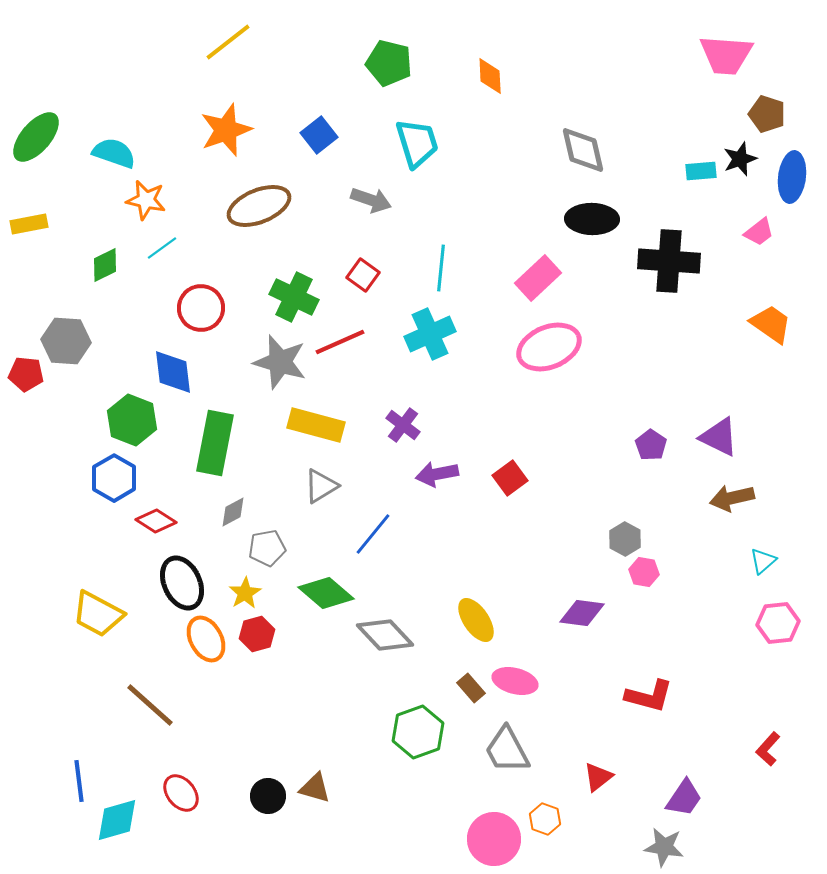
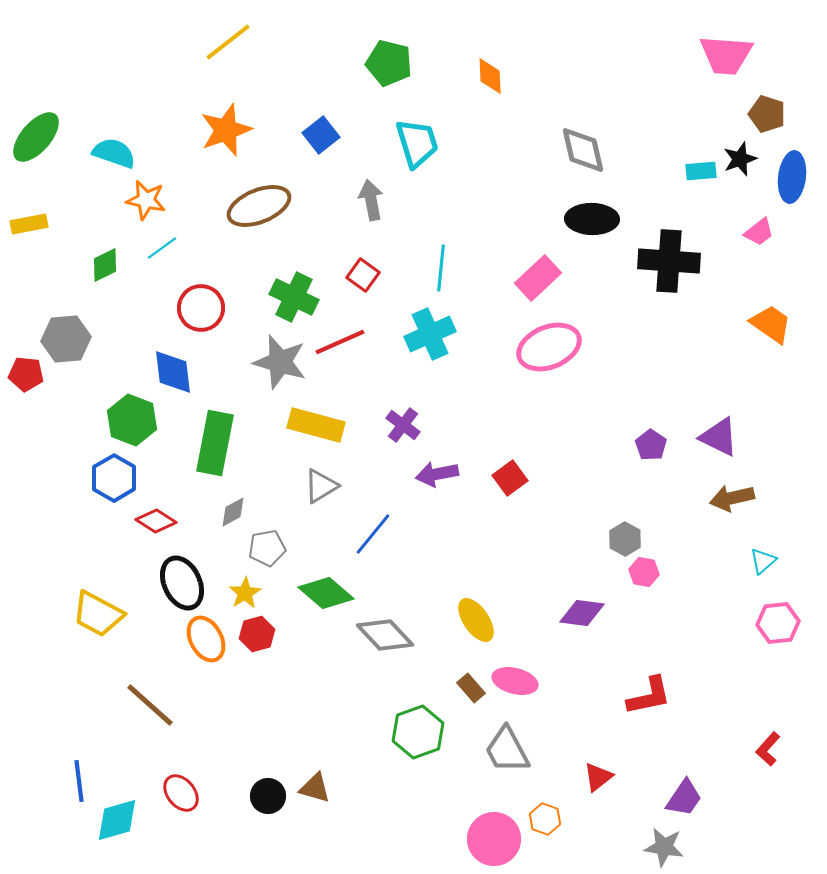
blue square at (319, 135): moved 2 px right
gray arrow at (371, 200): rotated 120 degrees counterclockwise
gray hexagon at (66, 341): moved 2 px up; rotated 9 degrees counterclockwise
red L-shape at (649, 696): rotated 27 degrees counterclockwise
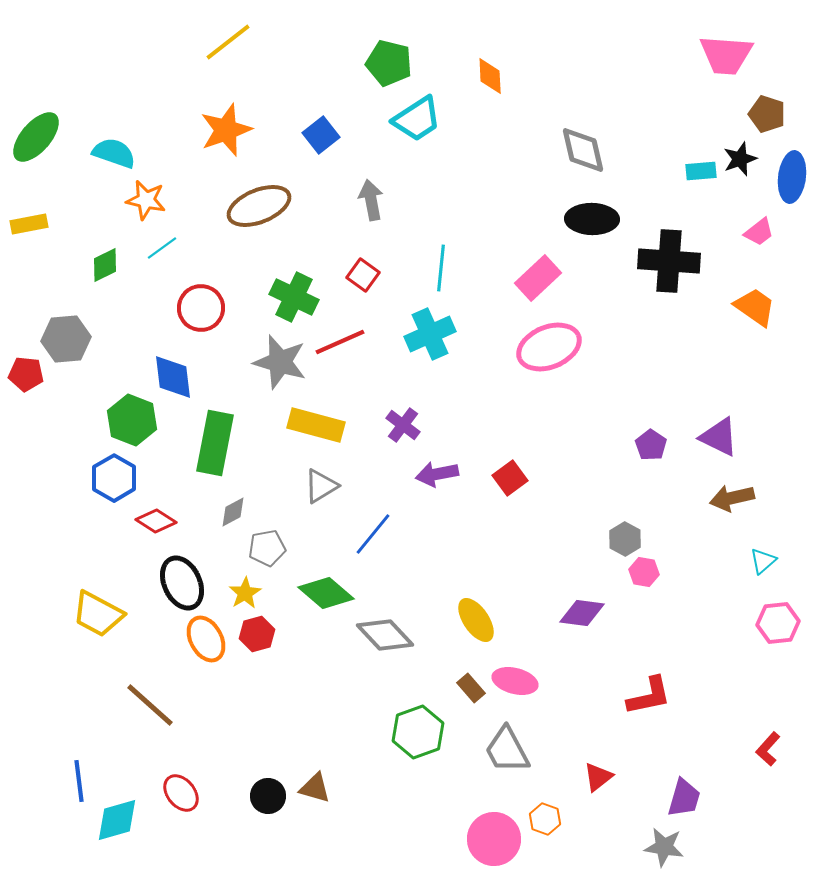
cyan trapezoid at (417, 143): moved 24 px up; rotated 74 degrees clockwise
orange trapezoid at (771, 324): moved 16 px left, 17 px up
blue diamond at (173, 372): moved 5 px down
purple trapezoid at (684, 798): rotated 18 degrees counterclockwise
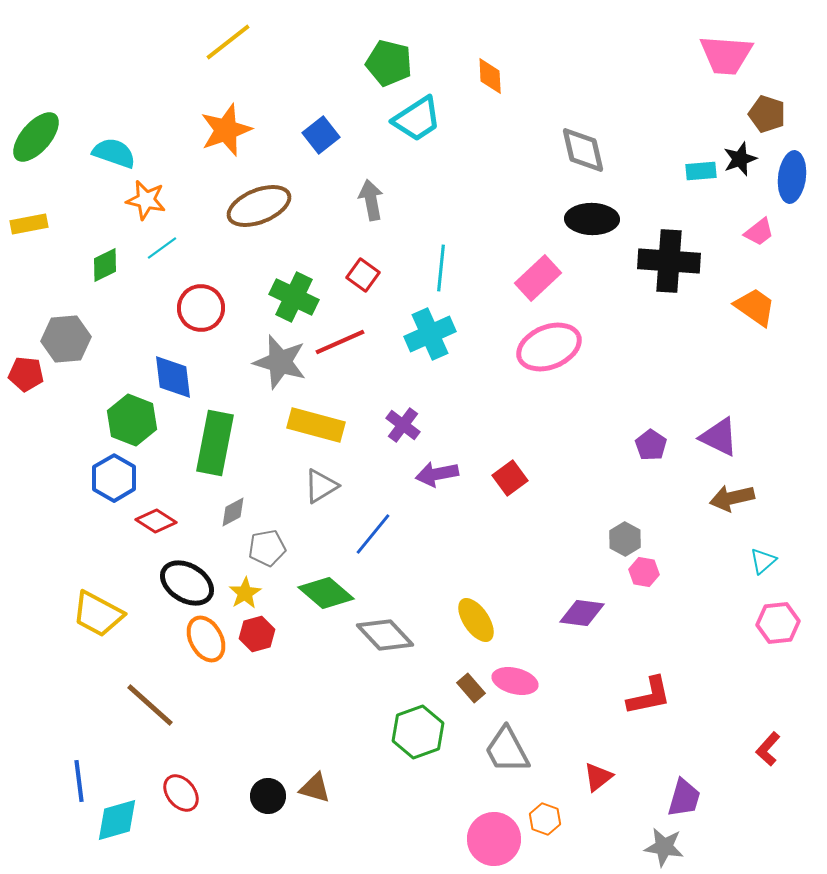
black ellipse at (182, 583): moved 5 px right; rotated 34 degrees counterclockwise
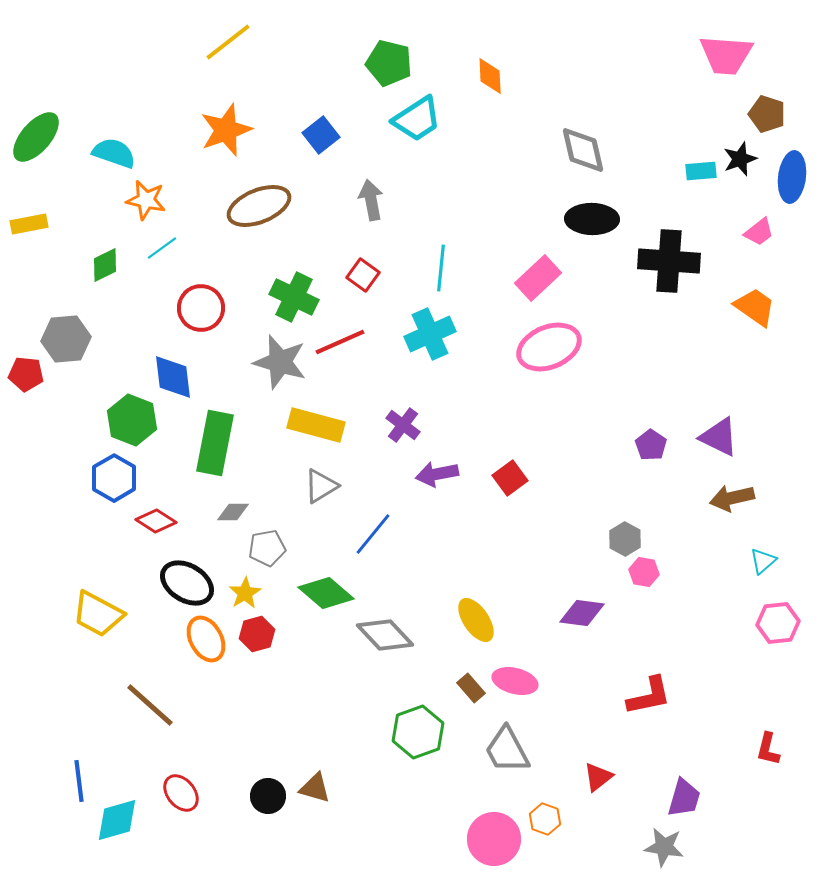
gray diamond at (233, 512): rotated 28 degrees clockwise
red L-shape at (768, 749): rotated 28 degrees counterclockwise
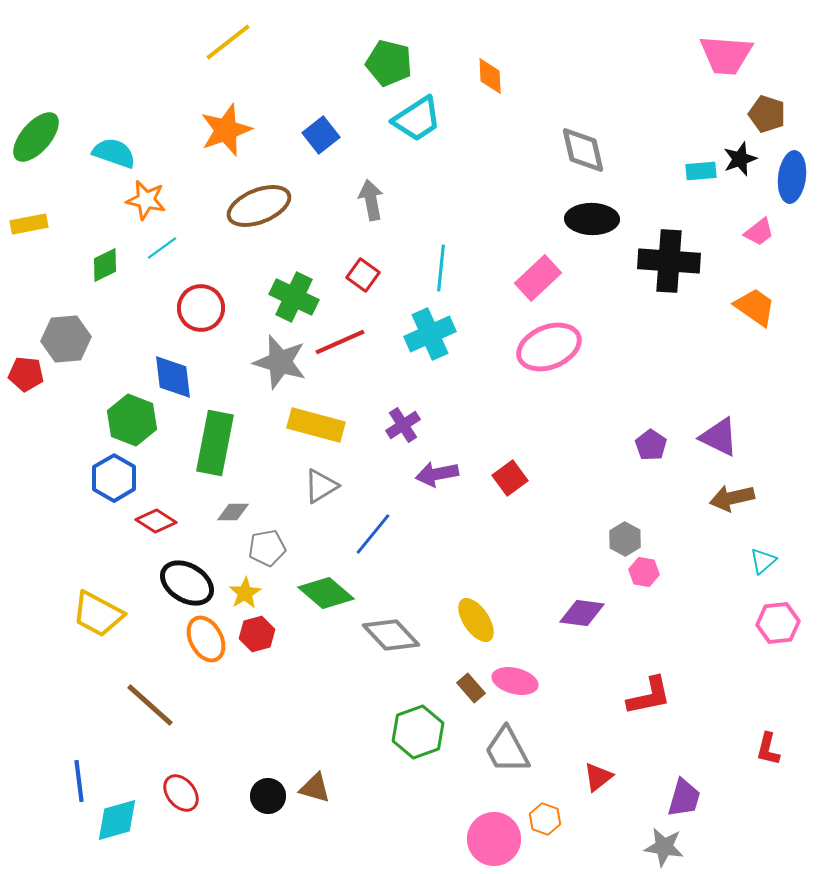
purple cross at (403, 425): rotated 20 degrees clockwise
gray diamond at (385, 635): moved 6 px right
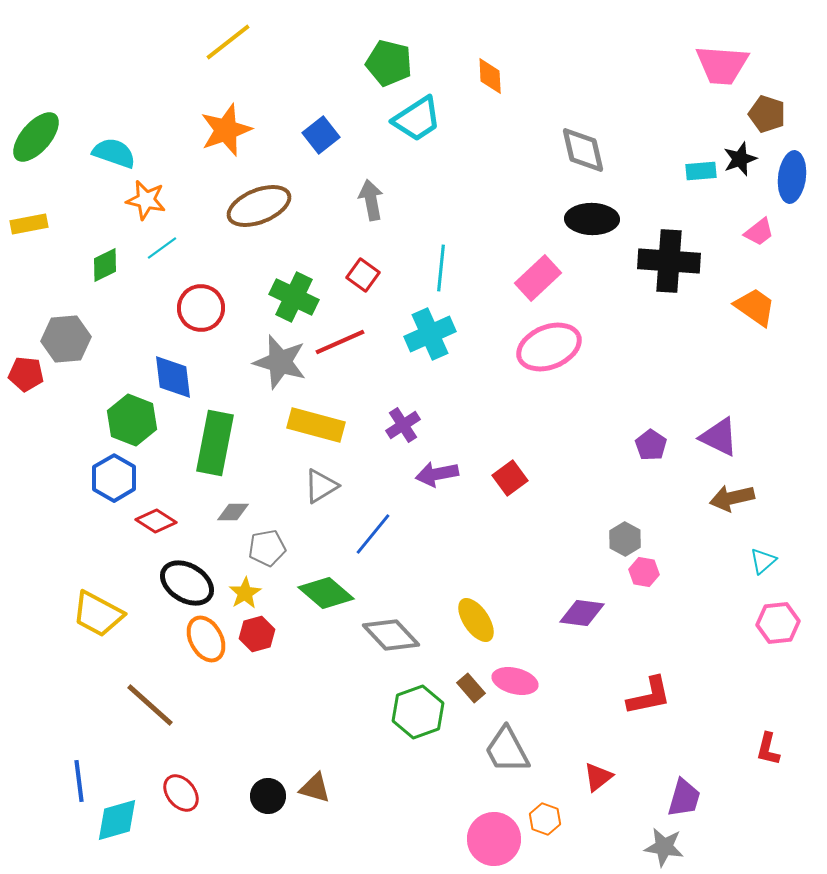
pink trapezoid at (726, 55): moved 4 px left, 10 px down
green hexagon at (418, 732): moved 20 px up
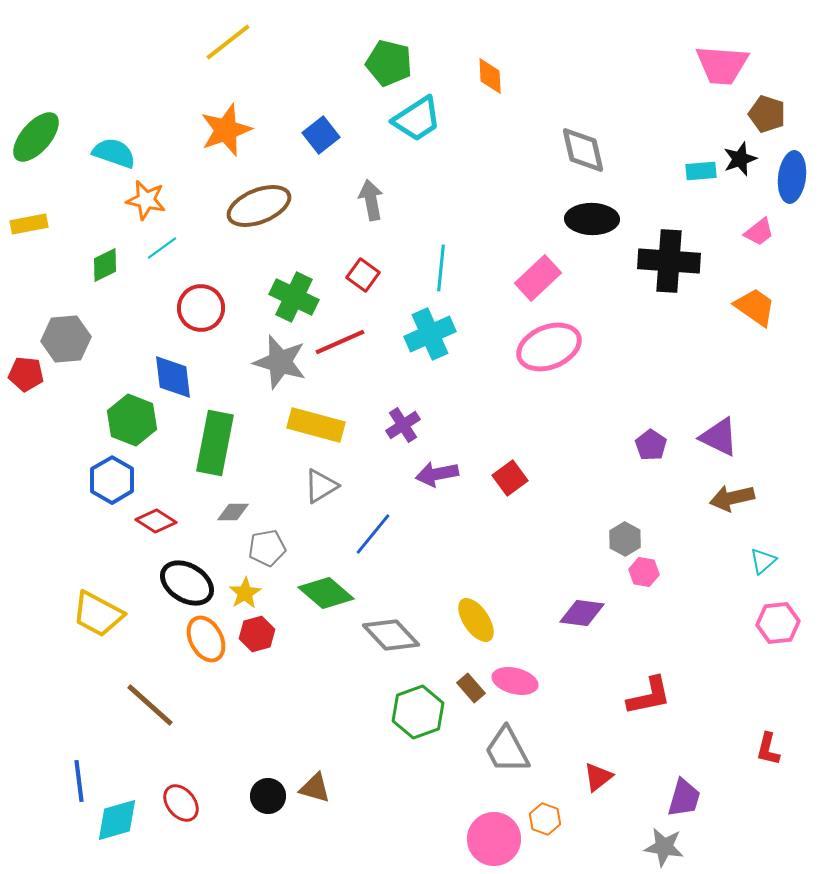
blue hexagon at (114, 478): moved 2 px left, 2 px down
red ellipse at (181, 793): moved 10 px down
